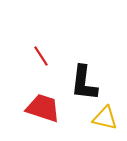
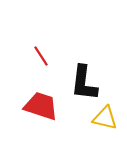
red trapezoid: moved 2 px left, 2 px up
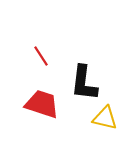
red trapezoid: moved 1 px right, 2 px up
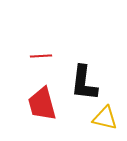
red line: rotated 60 degrees counterclockwise
red trapezoid: rotated 123 degrees counterclockwise
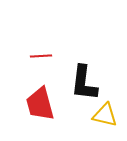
red trapezoid: moved 2 px left
yellow triangle: moved 3 px up
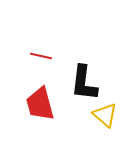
red line: rotated 15 degrees clockwise
yellow triangle: rotated 28 degrees clockwise
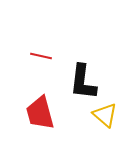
black L-shape: moved 1 px left, 1 px up
red trapezoid: moved 9 px down
